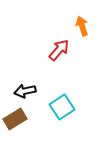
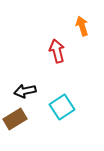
red arrow: moved 2 px left, 1 px down; rotated 55 degrees counterclockwise
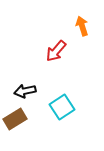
red arrow: moved 1 px left; rotated 125 degrees counterclockwise
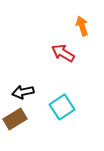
red arrow: moved 7 px right, 2 px down; rotated 80 degrees clockwise
black arrow: moved 2 px left, 1 px down
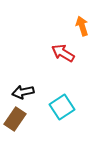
brown rectangle: rotated 25 degrees counterclockwise
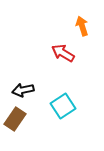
black arrow: moved 2 px up
cyan square: moved 1 px right, 1 px up
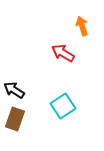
black arrow: moved 9 px left; rotated 45 degrees clockwise
brown rectangle: rotated 15 degrees counterclockwise
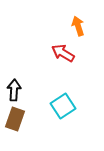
orange arrow: moved 4 px left
black arrow: rotated 60 degrees clockwise
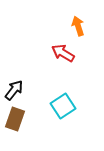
black arrow: rotated 35 degrees clockwise
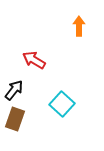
orange arrow: moved 1 px right; rotated 18 degrees clockwise
red arrow: moved 29 px left, 7 px down
cyan square: moved 1 px left, 2 px up; rotated 15 degrees counterclockwise
